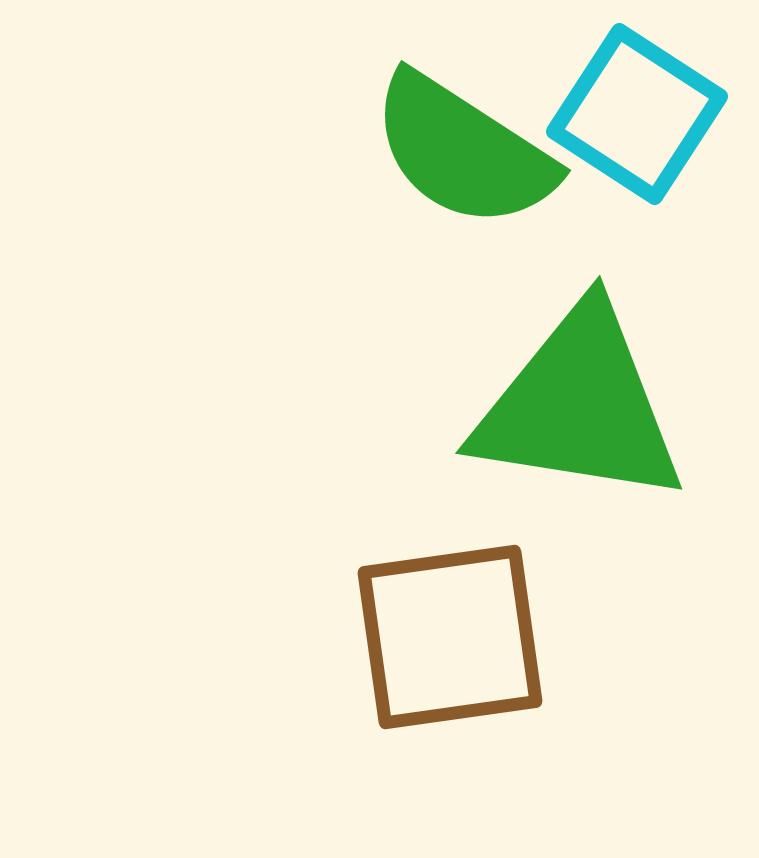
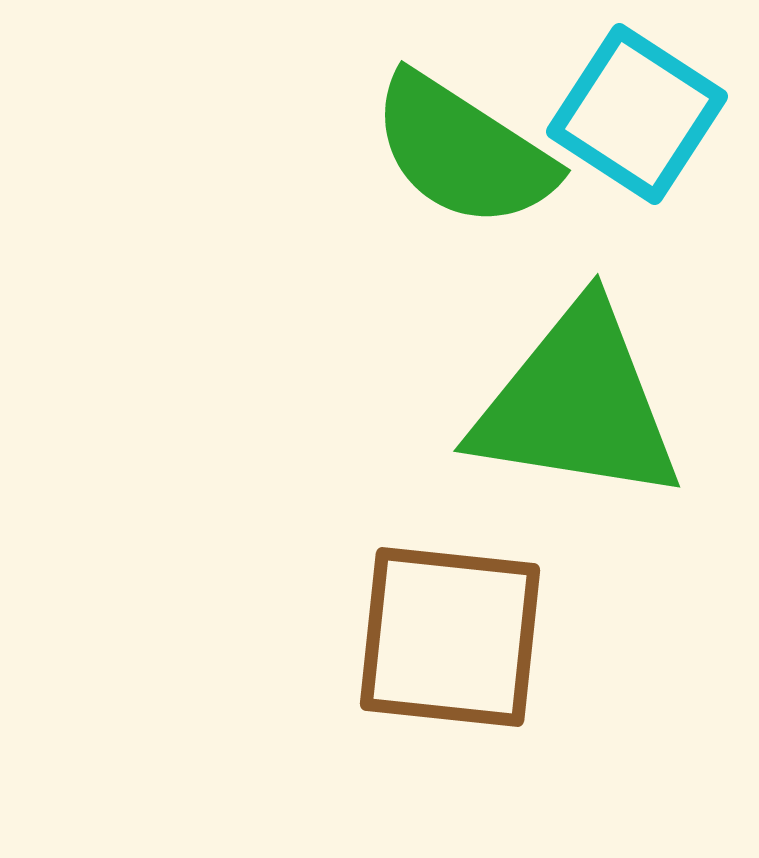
green triangle: moved 2 px left, 2 px up
brown square: rotated 14 degrees clockwise
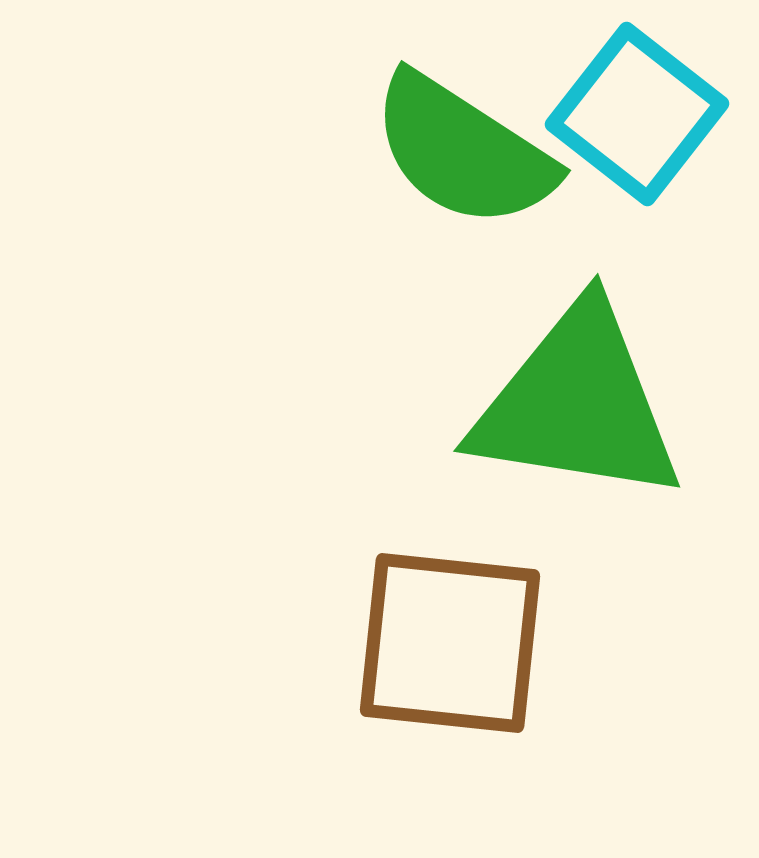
cyan square: rotated 5 degrees clockwise
brown square: moved 6 px down
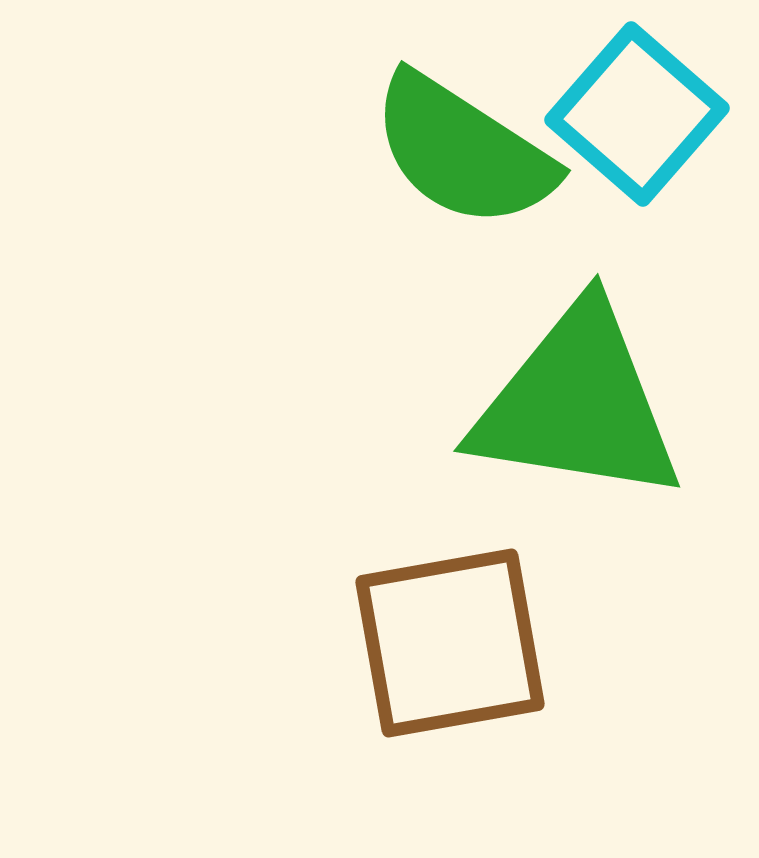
cyan square: rotated 3 degrees clockwise
brown square: rotated 16 degrees counterclockwise
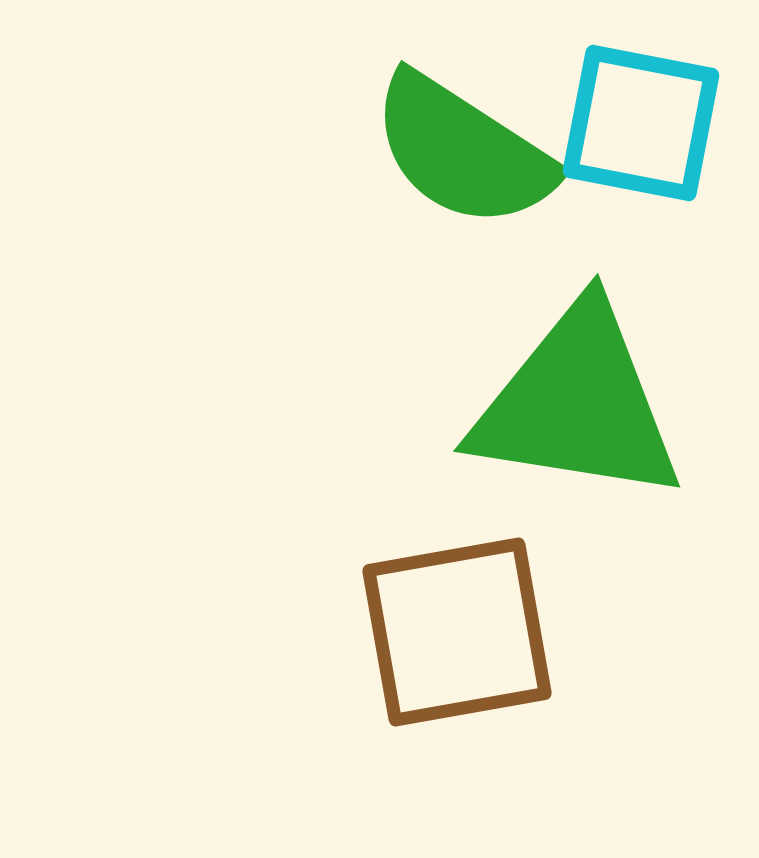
cyan square: moved 4 px right, 9 px down; rotated 30 degrees counterclockwise
brown square: moved 7 px right, 11 px up
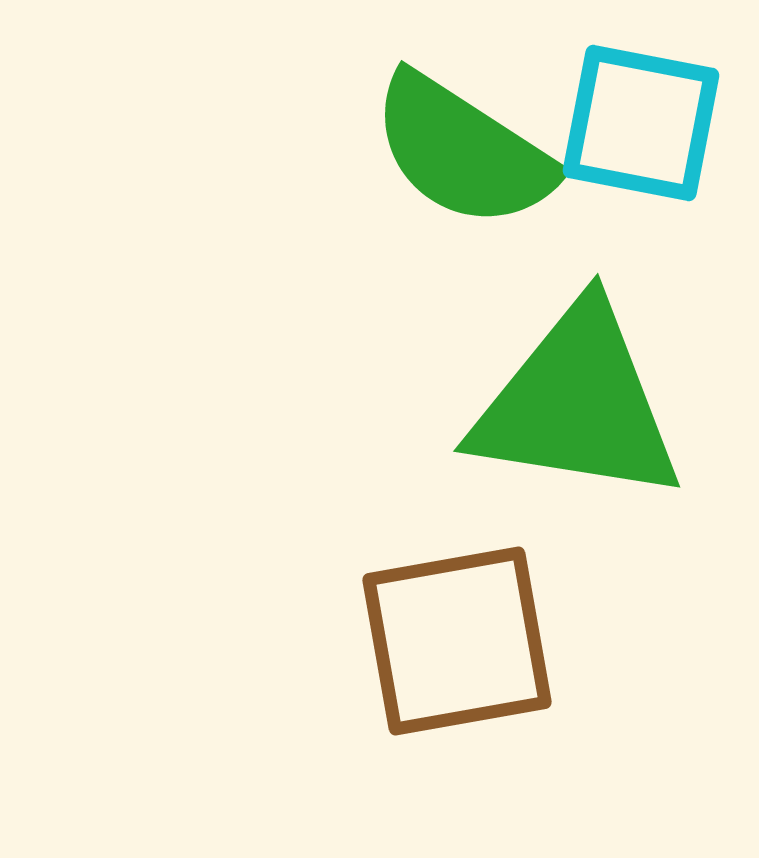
brown square: moved 9 px down
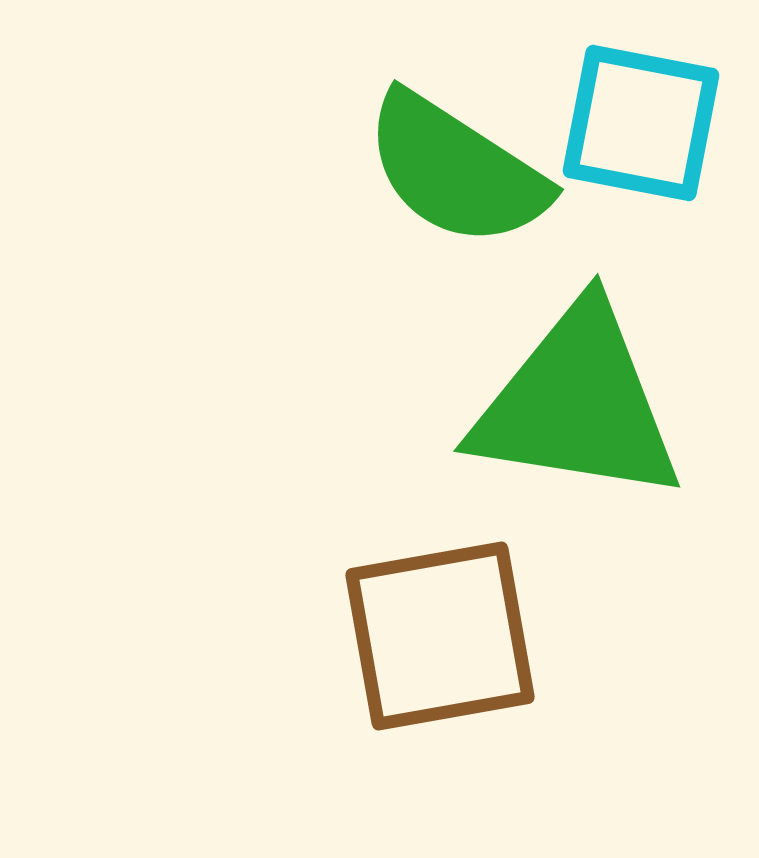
green semicircle: moved 7 px left, 19 px down
brown square: moved 17 px left, 5 px up
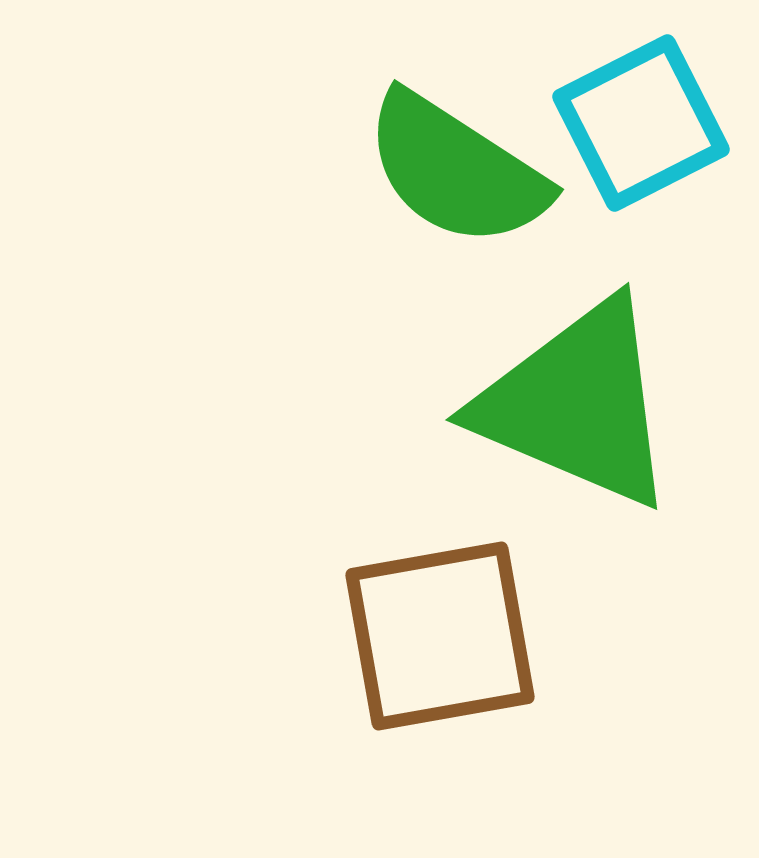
cyan square: rotated 38 degrees counterclockwise
green triangle: rotated 14 degrees clockwise
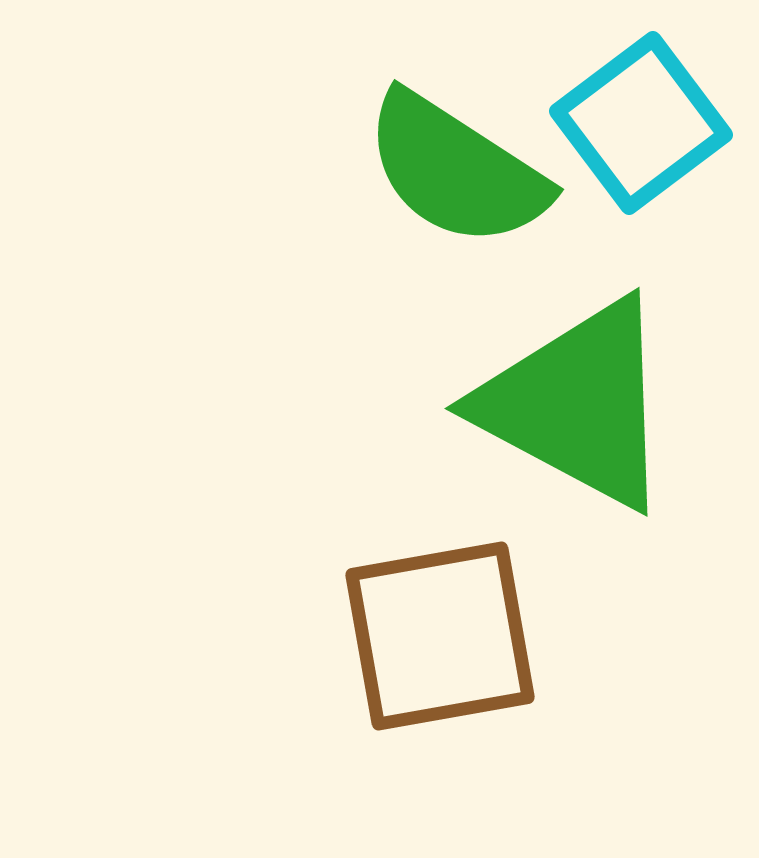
cyan square: rotated 10 degrees counterclockwise
green triangle: rotated 5 degrees clockwise
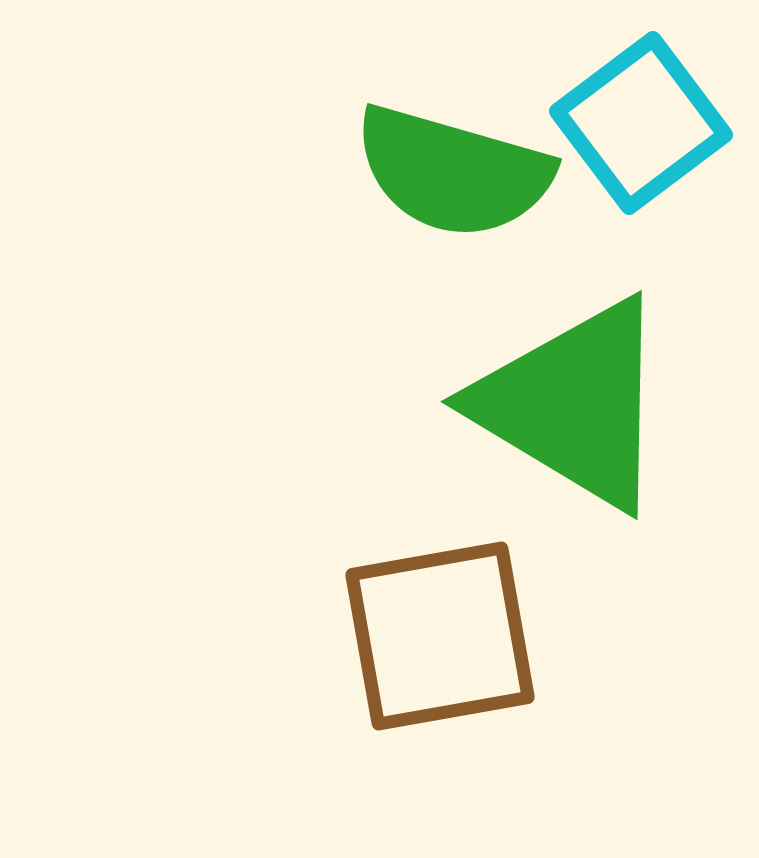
green semicircle: moved 3 px left, 2 px down; rotated 17 degrees counterclockwise
green triangle: moved 4 px left; rotated 3 degrees clockwise
